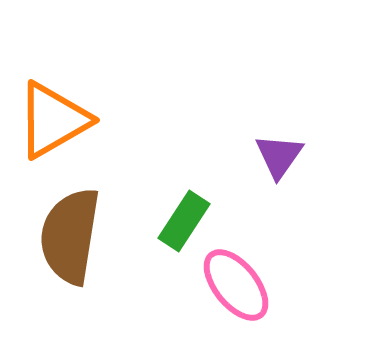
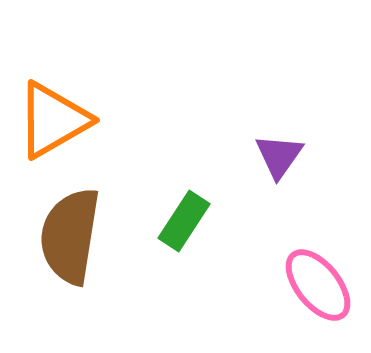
pink ellipse: moved 82 px right
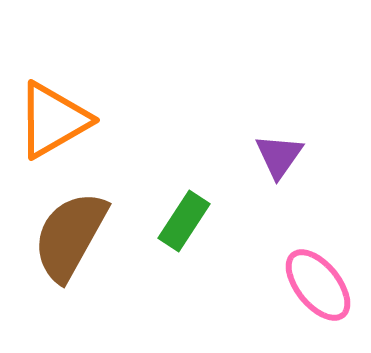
brown semicircle: rotated 20 degrees clockwise
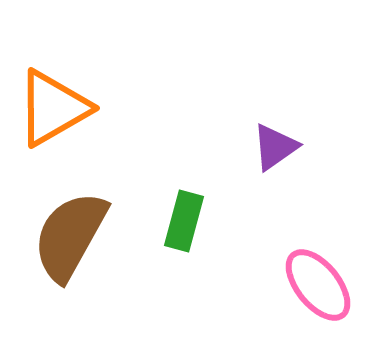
orange triangle: moved 12 px up
purple triangle: moved 4 px left, 9 px up; rotated 20 degrees clockwise
green rectangle: rotated 18 degrees counterclockwise
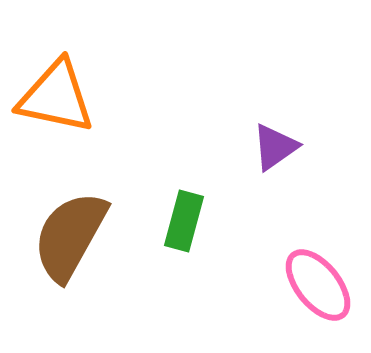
orange triangle: moved 3 px right, 11 px up; rotated 42 degrees clockwise
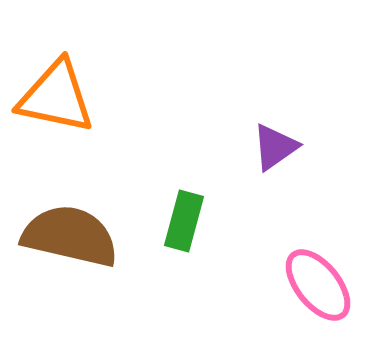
brown semicircle: rotated 74 degrees clockwise
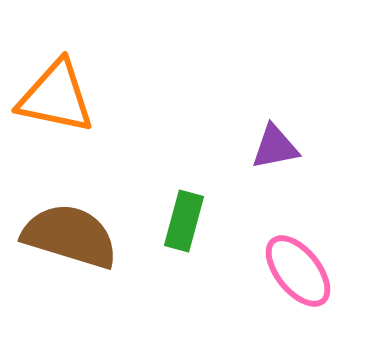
purple triangle: rotated 24 degrees clockwise
brown semicircle: rotated 4 degrees clockwise
pink ellipse: moved 20 px left, 14 px up
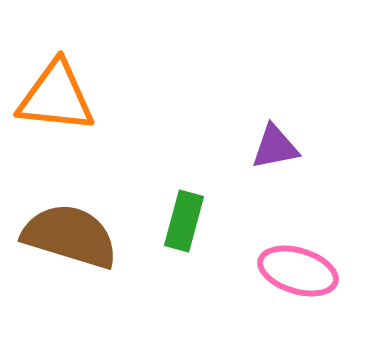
orange triangle: rotated 6 degrees counterclockwise
pink ellipse: rotated 34 degrees counterclockwise
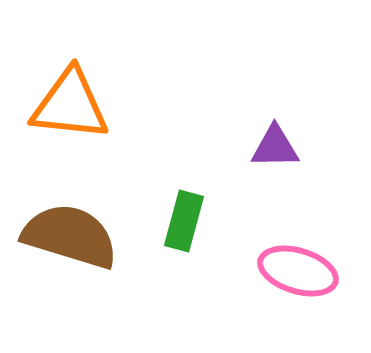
orange triangle: moved 14 px right, 8 px down
purple triangle: rotated 10 degrees clockwise
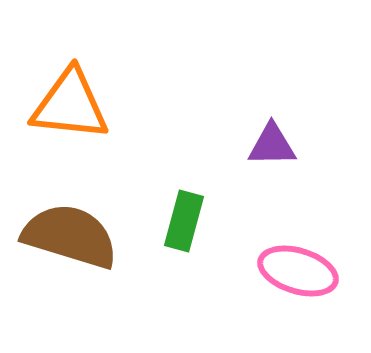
purple triangle: moved 3 px left, 2 px up
